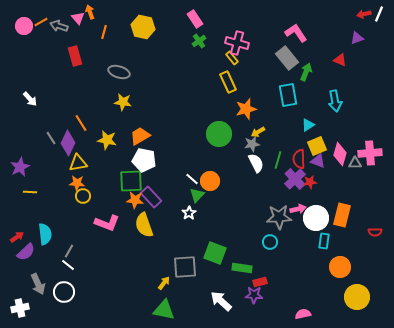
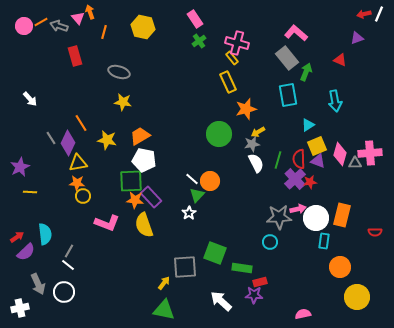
pink L-shape at (296, 33): rotated 15 degrees counterclockwise
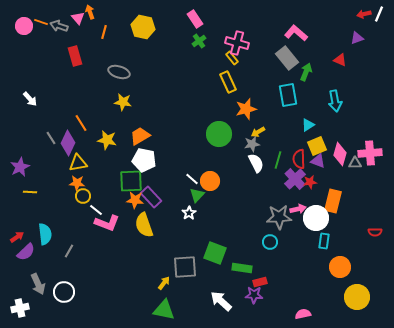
orange line at (41, 22): rotated 48 degrees clockwise
orange rectangle at (342, 215): moved 9 px left, 14 px up
white line at (68, 265): moved 28 px right, 55 px up
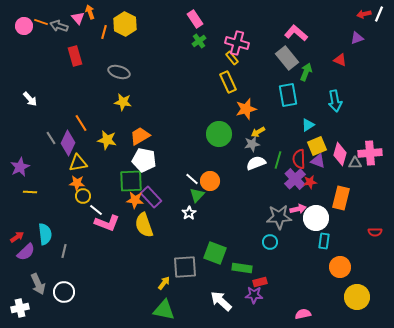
yellow hexagon at (143, 27): moved 18 px left, 3 px up; rotated 15 degrees clockwise
white semicircle at (256, 163): rotated 84 degrees counterclockwise
orange rectangle at (333, 201): moved 8 px right, 3 px up
gray line at (69, 251): moved 5 px left; rotated 16 degrees counterclockwise
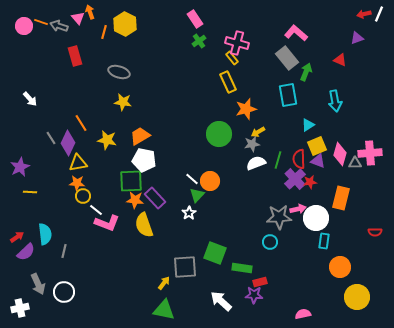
purple rectangle at (151, 197): moved 4 px right, 1 px down
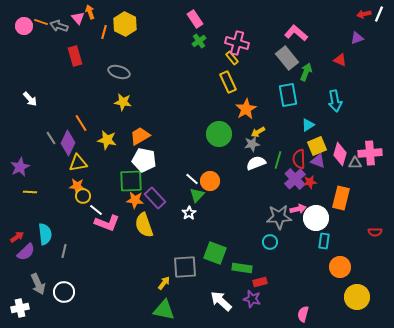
orange star at (246, 109): rotated 15 degrees counterclockwise
orange star at (77, 183): moved 3 px down
purple star at (254, 295): moved 2 px left, 4 px down; rotated 12 degrees clockwise
pink semicircle at (303, 314): rotated 63 degrees counterclockwise
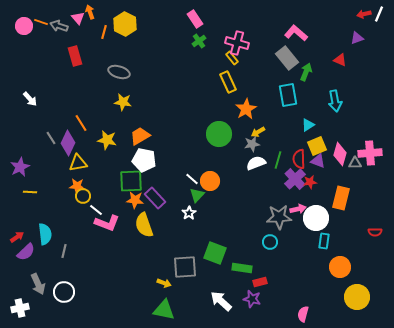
yellow arrow at (164, 283): rotated 72 degrees clockwise
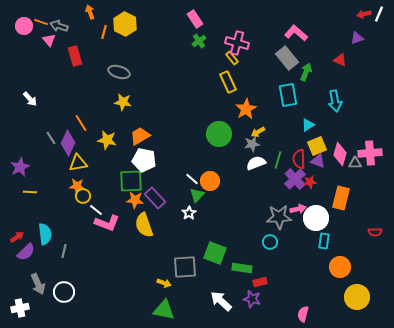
pink triangle at (78, 18): moved 29 px left, 22 px down
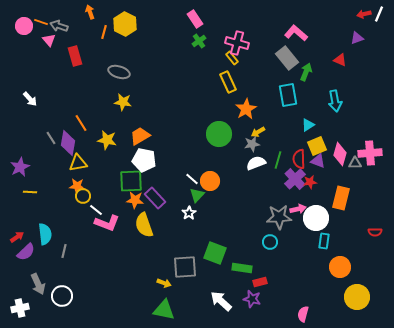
purple diamond at (68, 143): rotated 15 degrees counterclockwise
white circle at (64, 292): moved 2 px left, 4 px down
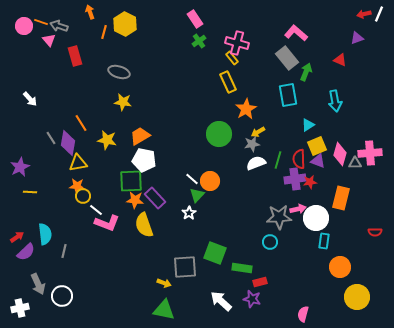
purple cross at (295, 179): rotated 35 degrees clockwise
